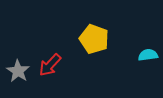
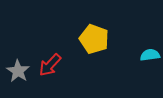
cyan semicircle: moved 2 px right
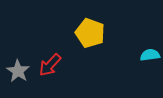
yellow pentagon: moved 4 px left, 6 px up
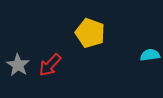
gray star: moved 6 px up
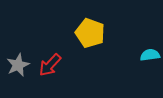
gray star: rotated 15 degrees clockwise
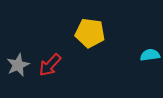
yellow pentagon: rotated 12 degrees counterclockwise
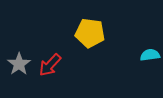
gray star: moved 1 px right, 1 px up; rotated 10 degrees counterclockwise
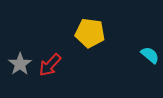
cyan semicircle: rotated 48 degrees clockwise
gray star: moved 1 px right
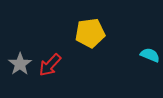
yellow pentagon: rotated 16 degrees counterclockwise
cyan semicircle: rotated 18 degrees counterclockwise
